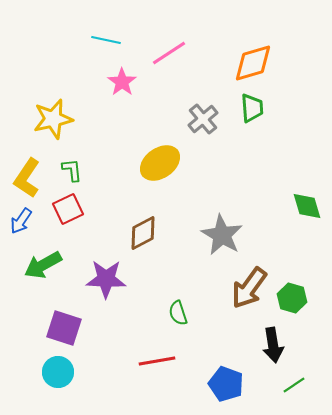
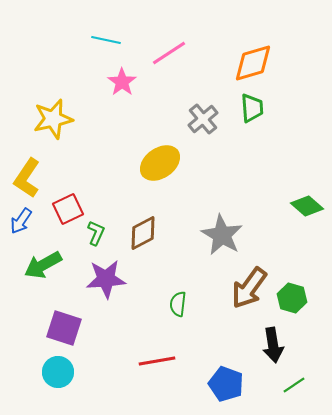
green L-shape: moved 24 px right, 63 px down; rotated 30 degrees clockwise
green diamond: rotated 32 degrees counterclockwise
purple star: rotated 6 degrees counterclockwise
green semicircle: moved 9 px up; rotated 25 degrees clockwise
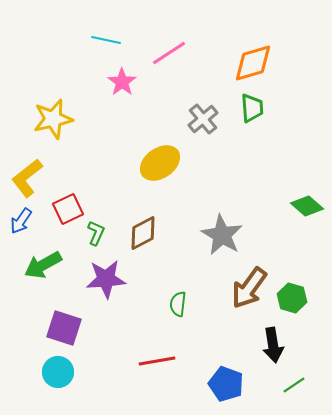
yellow L-shape: rotated 18 degrees clockwise
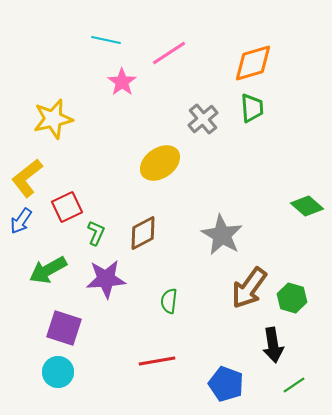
red square: moved 1 px left, 2 px up
green arrow: moved 5 px right, 5 px down
green semicircle: moved 9 px left, 3 px up
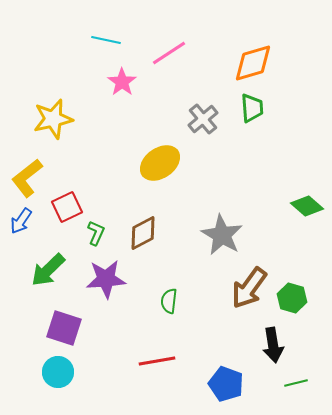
green arrow: rotated 15 degrees counterclockwise
green line: moved 2 px right, 2 px up; rotated 20 degrees clockwise
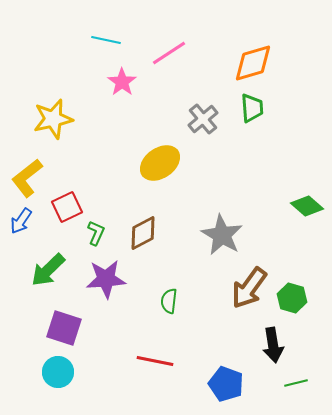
red line: moved 2 px left; rotated 21 degrees clockwise
